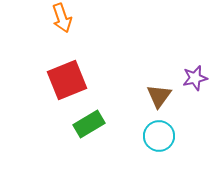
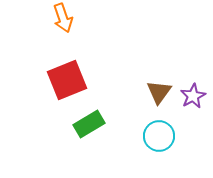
orange arrow: moved 1 px right
purple star: moved 2 px left, 18 px down; rotated 15 degrees counterclockwise
brown triangle: moved 4 px up
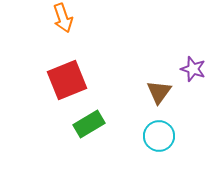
purple star: moved 27 px up; rotated 25 degrees counterclockwise
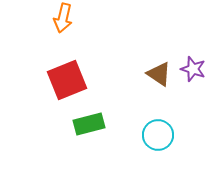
orange arrow: rotated 32 degrees clockwise
brown triangle: moved 18 px up; rotated 32 degrees counterclockwise
green rectangle: rotated 16 degrees clockwise
cyan circle: moved 1 px left, 1 px up
